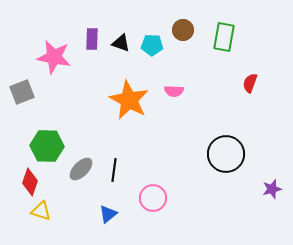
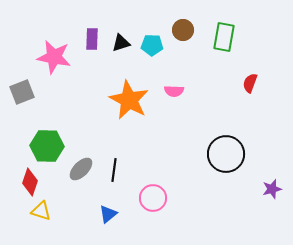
black triangle: rotated 36 degrees counterclockwise
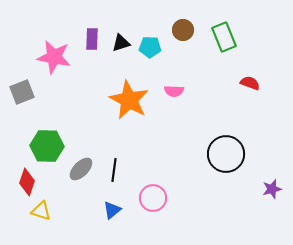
green rectangle: rotated 32 degrees counterclockwise
cyan pentagon: moved 2 px left, 2 px down
red semicircle: rotated 90 degrees clockwise
red diamond: moved 3 px left
blue triangle: moved 4 px right, 4 px up
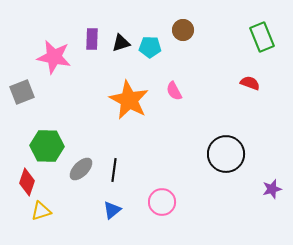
green rectangle: moved 38 px right
pink semicircle: rotated 60 degrees clockwise
pink circle: moved 9 px right, 4 px down
yellow triangle: rotated 35 degrees counterclockwise
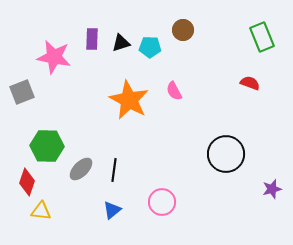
yellow triangle: rotated 25 degrees clockwise
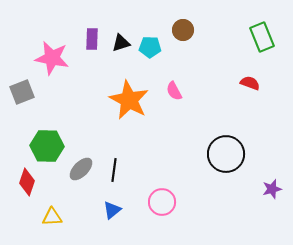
pink star: moved 2 px left, 1 px down
yellow triangle: moved 11 px right, 6 px down; rotated 10 degrees counterclockwise
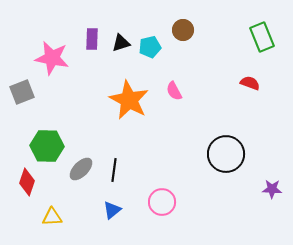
cyan pentagon: rotated 15 degrees counterclockwise
purple star: rotated 18 degrees clockwise
